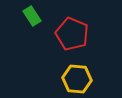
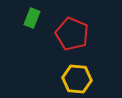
green rectangle: moved 2 px down; rotated 54 degrees clockwise
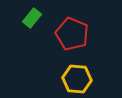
green rectangle: rotated 18 degrees clockwise
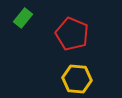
green rectangle: moved 9 px left
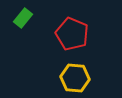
yellow hexagon: moved 2 px left, 1 px up
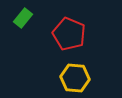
red pentagon: moved 3 px left
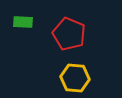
green rectangle: moved 4 px down; rotated 54 degrees clockwise
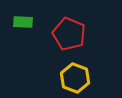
yellow hexagon: rotated 16 degrees clockwise
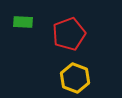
red pentagon: rotated 28 degrees clockwise
